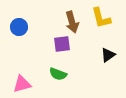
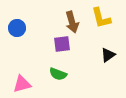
blue circle: moved 2 px left, 1 px down
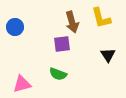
blue circle: moved 2 px left, 1 px up
black triangle: rotated 28 degrees counterclockwise
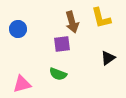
blue circle: moved 3 px right, 2 px down
black triangle: moved 3 px down; rotated 28 degrees clockwise
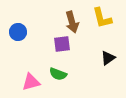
yellow L-shape: moved 1 px right
blue circle: moved 3 px down
pink triangle: moved 9 px right, 2 px up
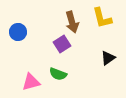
purple square: rotated 24 degrees counterclockwise
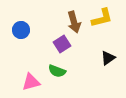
yellow L-shape: rotated 90 degrees counterclockwise
brown arrow: moved 2 px right
blue circle: moved 3 px right, 2 px up
green semicircle: moved 1 px left, 3 px up
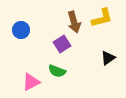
pink triangle: rotated 12 degrees counterclockwise
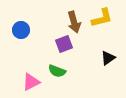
purple square: moved 2 px right; rotated 12 degrees clockwise
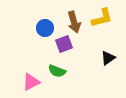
blue circle: moved 24 px right, 2 px up
